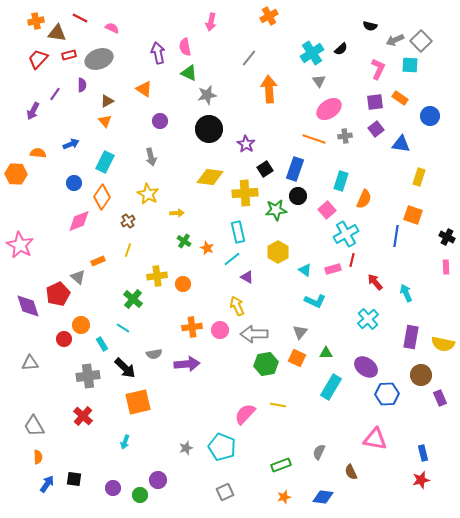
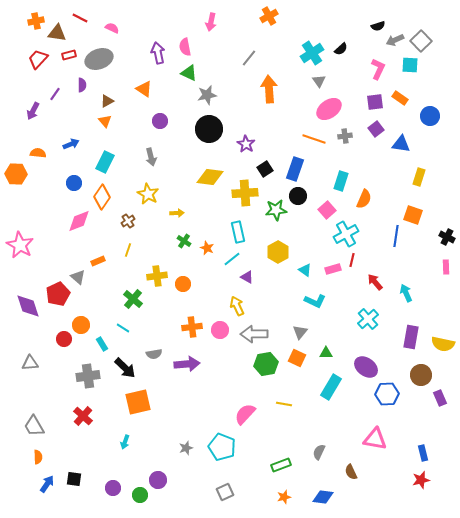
black semicircle at (370, 26): moved 8 px right; rotated 32 degrees counterclockwise
yellow line at (278, 405): moved 6 px right, 1 px up
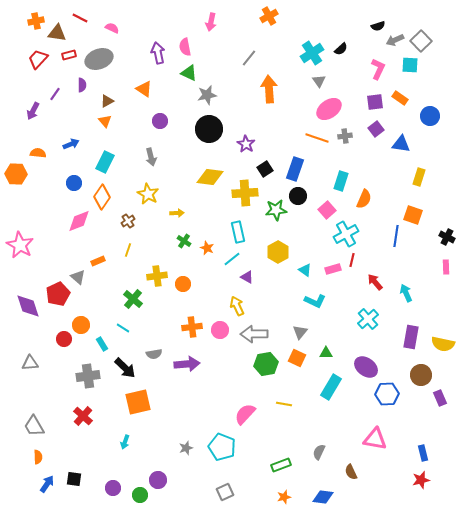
orange line at (314, 139): moved 3 px right, 1 px up
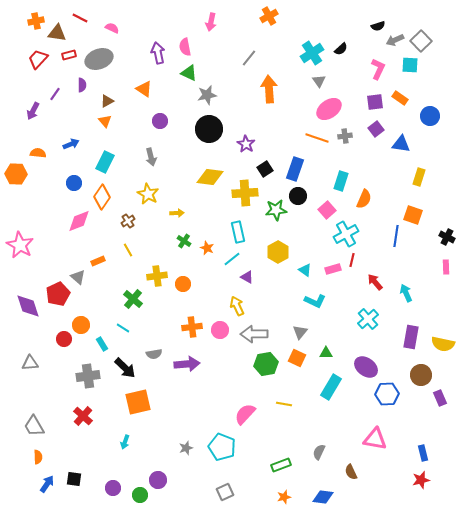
yellow line at (128, 250): rotated 48 degrees counterclockwise
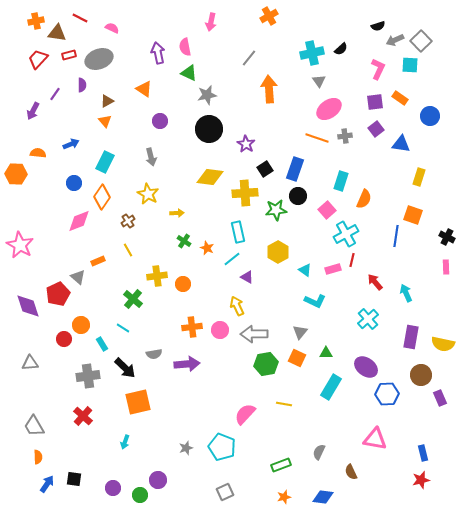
cyan cross at (312, 53): rotated 20 degrees clockwise
